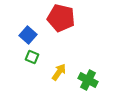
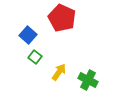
red pentagon: moved 1 px right; rotated 12 degrees clockwise
green square: moved 3 px right; rotated 16 degrees clockwise
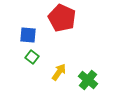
blue square: rotated 36 degrees counterclockwise
green square: moved 3 px left
green cross: rotated 12 degrees clockwise
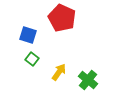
blue square: rotated 12 degrees clockwise
green square: moved 2 px down
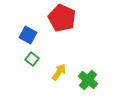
blue square: rotated 12 degrees clockwise
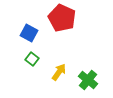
blue square: moved 1 px right, 2 px up
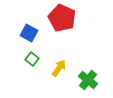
yellow arrow: moved 4 px up
